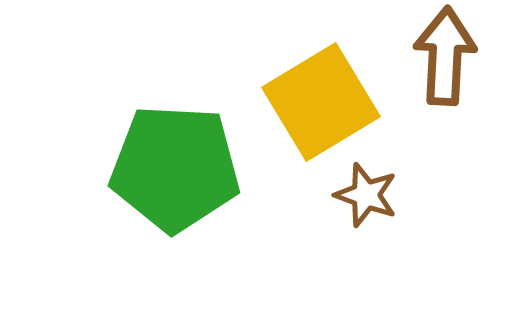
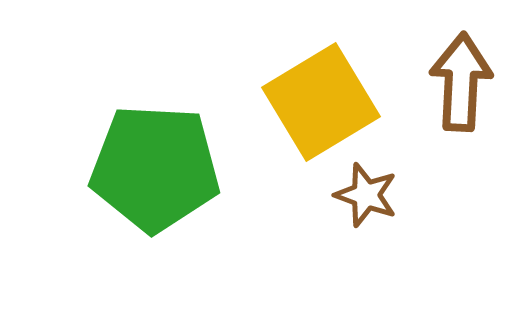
brown arrow: moved 16 px right, 26 px down
green pentagon: moved 20 px left
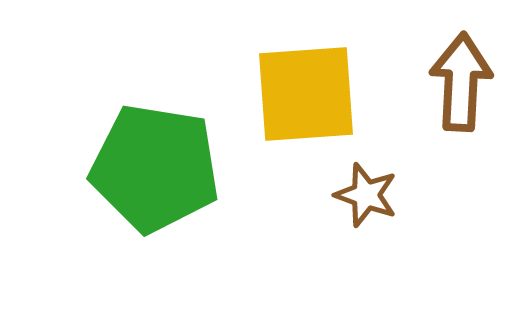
yellow square: moved 15 px left, 8 px up; rotated 27 degrees clockwise
green pentagon: rotated 6 degrees clockwise
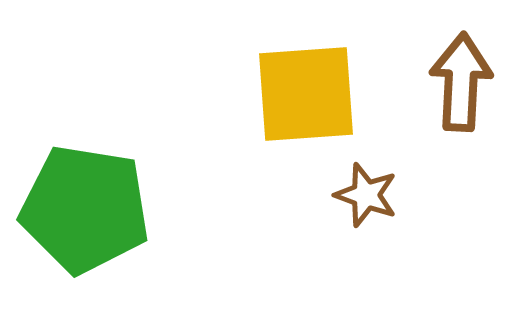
green pentagon: moved 70 px left, 41 px down
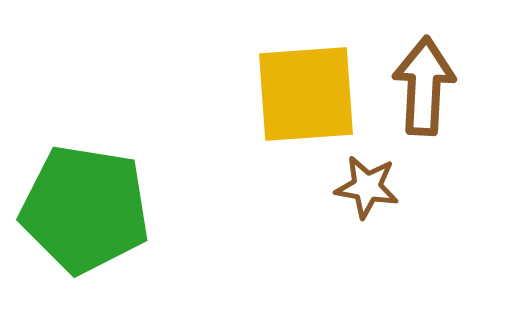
brown arrow: moved 37 px left, 4 px down
brown star: moved 1 px right, 8 px up; rotated 10 degrees counterclockwise
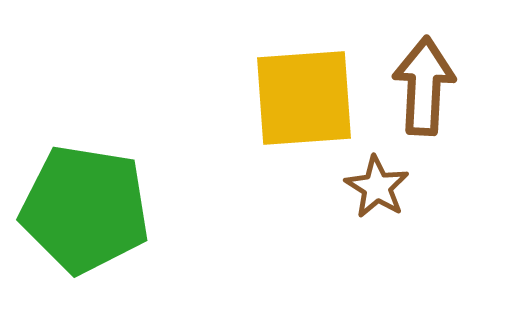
yellow square: moved 2 px left, 4 px down
brown star: moved 10 px right; rotated 22 degrees clockwise
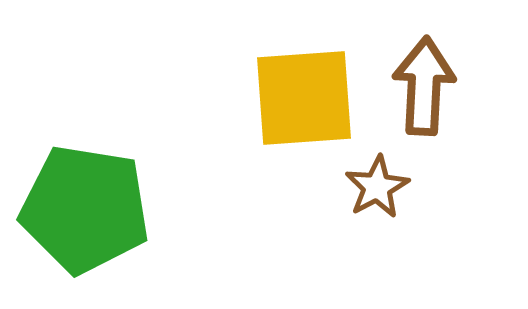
brown star: rotated 12 degrees clockwise
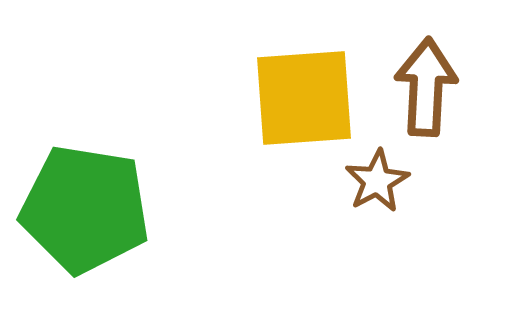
brown arrow: moved 2 px right, 1 px down
brown star: moved 6 px up
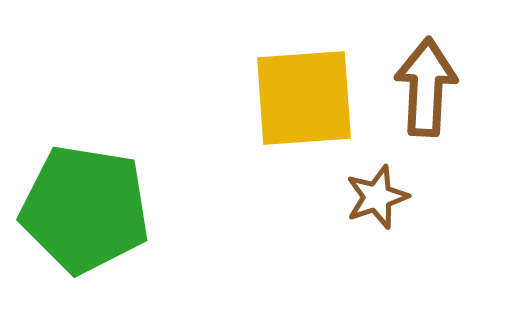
brown star: moved 16 px down; rotated 10 degrees clockwise
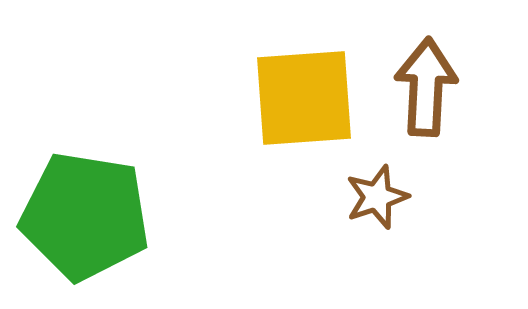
green pentagon: moved 7 px down
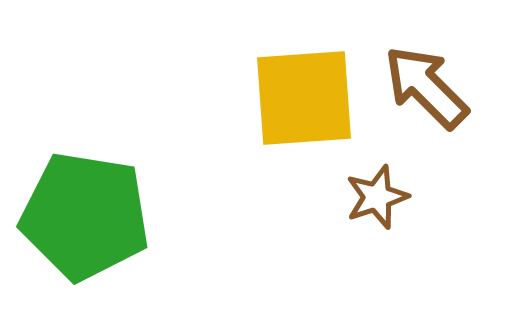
brown arrow: rotated 48 degrees counterclockwise
